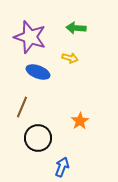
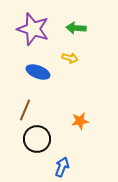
purple star: moved 3 px right, 8 px up
brown line: moved 3 px right, 3 px down
orange star: rotated 24 degrees clockwise
black circle: moved 1 px left, 1 px down
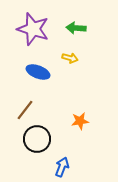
brown line: rotated 15 degrees clockwise
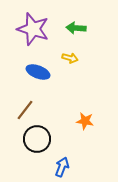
orange star: moved 5 px right; rotated 18 degrees clockwise
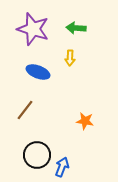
yellow arrow: rotated 77 degrees clockwise
black circle: moved 16 px down
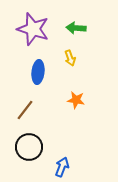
yellow arrow: rotated 21 degrees counterclockwise
blue ellipse: rotated 75 degrees clockwise
orange star: moved 9 px left, 21 px up
black circle: moved 8 px left, 8 px up
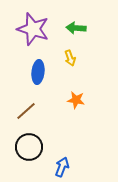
brown line: moved 1 px right, 1 px down; rotated 10 degrees clockwise
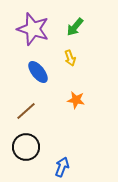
green arrow: moved 1 px left, 1 px up; rotated 54 degrees counterclockwise
blue ellipse: rotated 45 degrees counterclockwise
black circle: moved 3 px left
